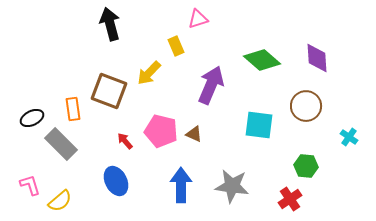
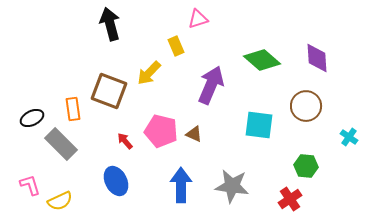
yellow semicircle: rotated 15 degrees clockwise
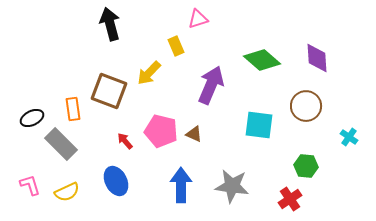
yellow semicircle: moved 7 px right, 9 px up
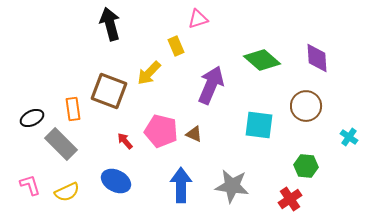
blue ellipse: rotated 36 degrees counterclockwise
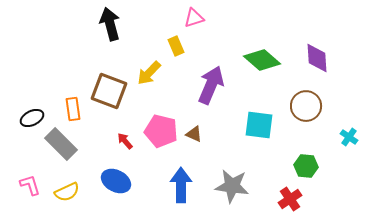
pink triangle: moved 4 px left, 1 px up
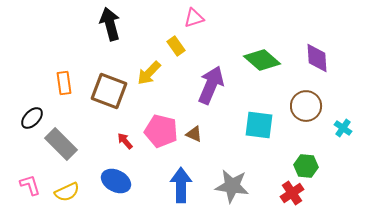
yellow rectangle: rotated 12 degrees counterclockwise
orange rectangle: moved 9 px left, 26 px up
black ellipse: rotated 20 degrees counterclockwise
cyan cross: moved 6 px left, 9 px up
red cross: moved 2 px right, 6 px up
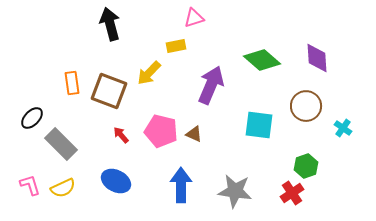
yellow rectangle: rotated 66 degrees counterclockwise
orange rectangle: moved 8 px right
red arrow: moved 4 px left, 6 px up
green hexagon: rotated 25 degrees counterclockwise
gray star: moved 3 px right, 5 px down
yellow semicircle: moved 4 px left, 4 px up
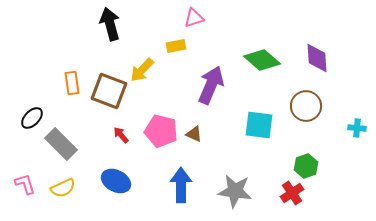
yellow arrow: moved 7 px left, 3 px up
cyan cross: moved 14 px right; rotated 30 degrees counterclockwise
pink L-shape: moved 5 px left, 1 px up
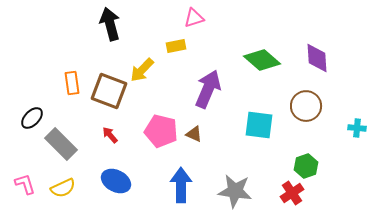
purple arrow: moved 3 px left, 4 px down
red arrow: moved 11 px left
